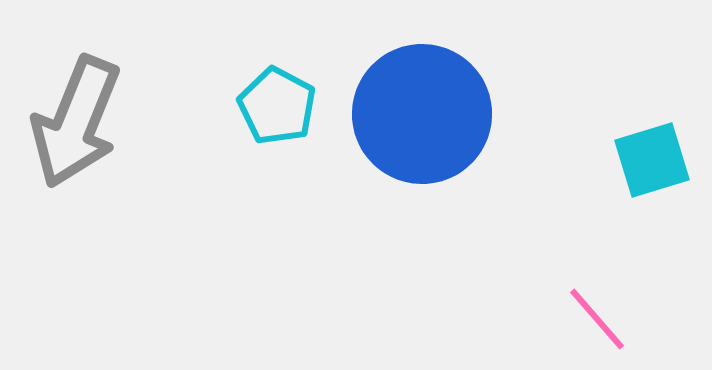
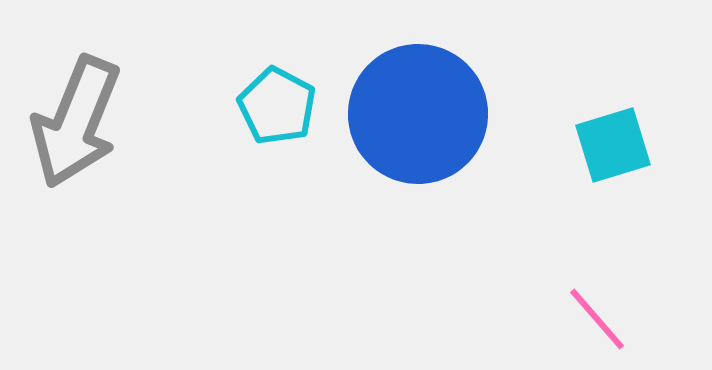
blue circle: moved 4 px left
cyan square: moved 39 px left, 15 px up
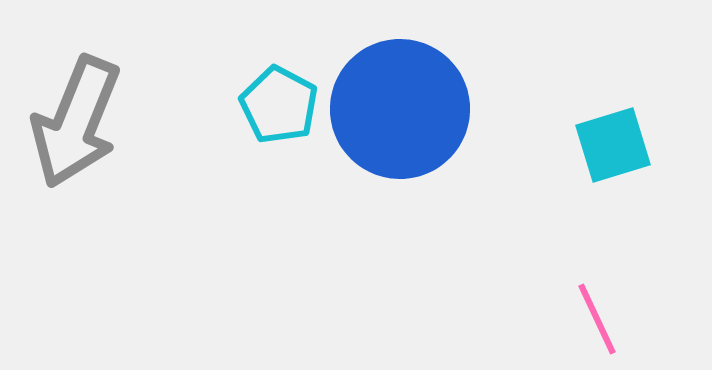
cyan pentagon: moved 2 px right, 1 px up
blue circle: moved 18 px left, 5 px up
pink line: rotated 16 degrees clockwise
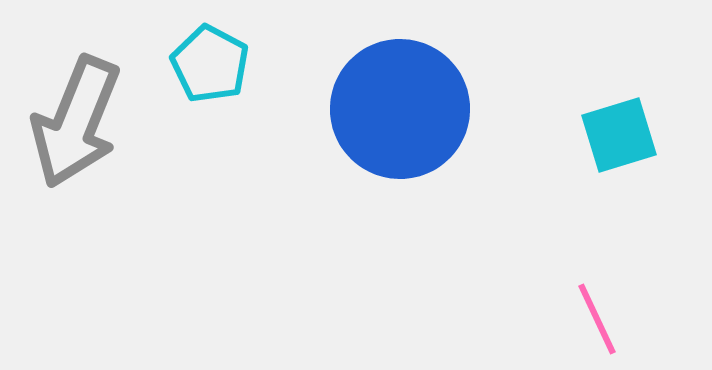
cyan pentagon: moved 69 px left, 41 px up
cyan square: moved 6 px right, 10 px up
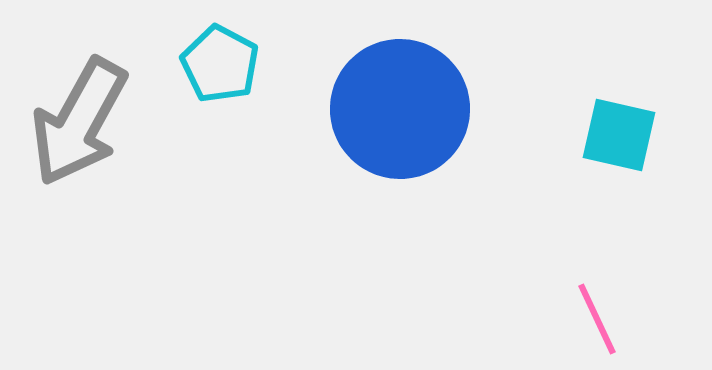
cyan pentagon: moved 10 px right
gray arrow: moved 3 px right; rotated 7 degrees clockwise
cyan square: rotated 30 degrees clockwise
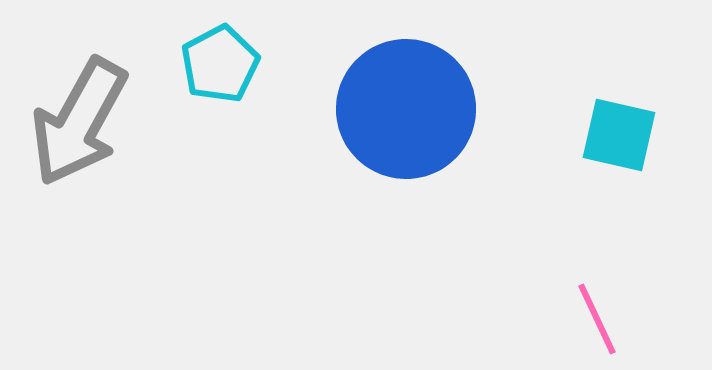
cyan pentagon: rotated 16 degrees clockwise
blue circle: moved 6 px right
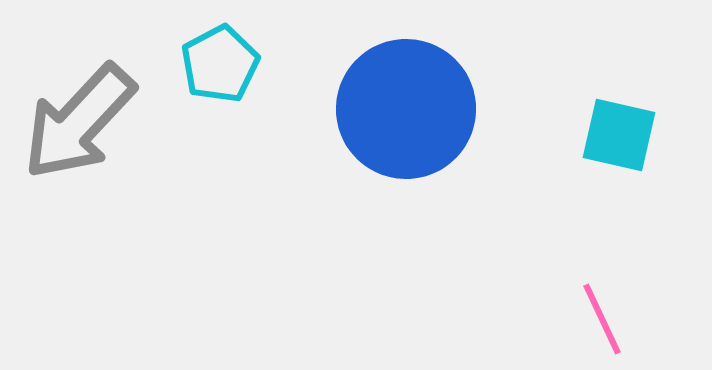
gray arrow: rotated 14 degrees clockwise
pink line: moved 5 px right
